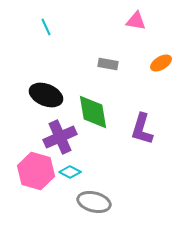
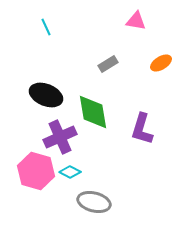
gray rectangle: rotated 42 degrees counterclockwise
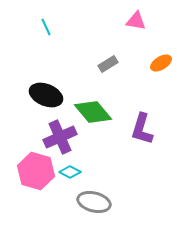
green diamond: rotated 30 degrees counterclockwise
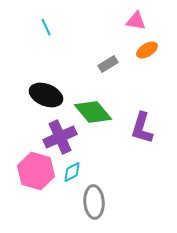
orange ellipse: moved 14 px left, 13 px up
purple L-shape: moved 1 px up
cyan diamond: moved 2 px right; rotated 55 degrees counterclockwise
gray ellipse: rotated 72 degrees clockwise
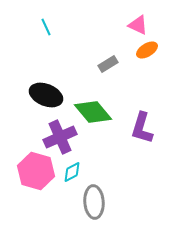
pink triangle: moved 2 px right, 4 px down; rotated 15 degrees clockwise
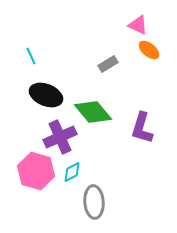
cyan line: moved 15 px left, 29 px down
orange ellipse: moved 2 px right; rotated 70 degrees clockwise
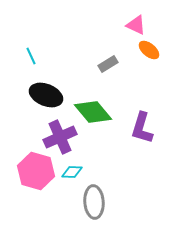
pink triangle: moved 2 px left
cyan diamond: rotated 30 degrees clockwise
